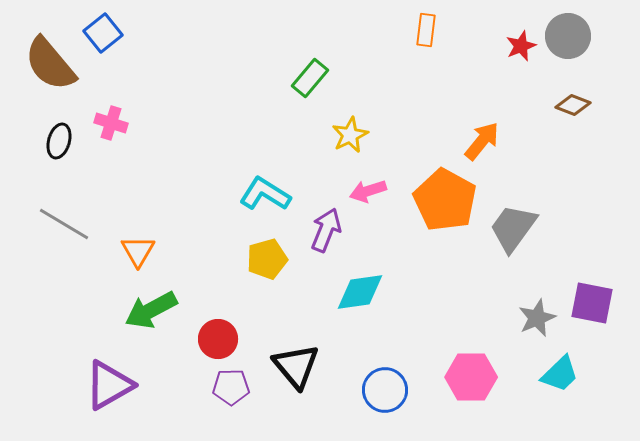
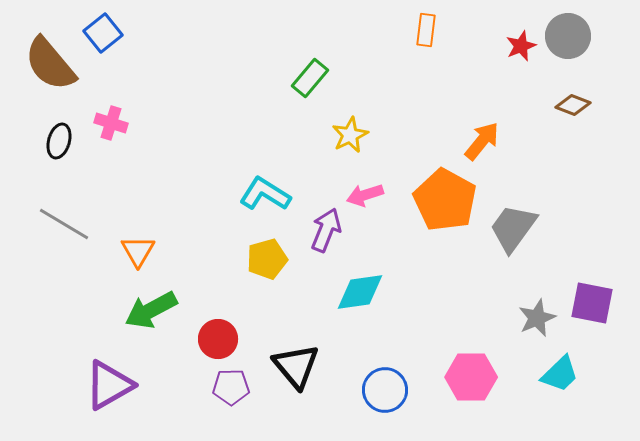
pink arrow: moved 3 px left, 4 px down
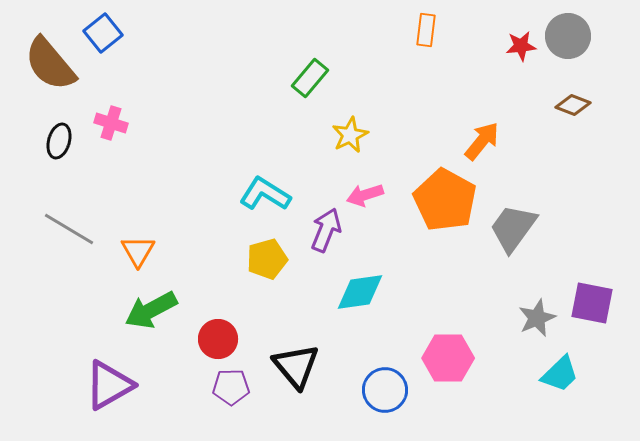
red star: rotated 16 degrees clockwise
gray line: moved 5 px right, 5 px down
pink hexagon: moved 23 px left, 19 px up
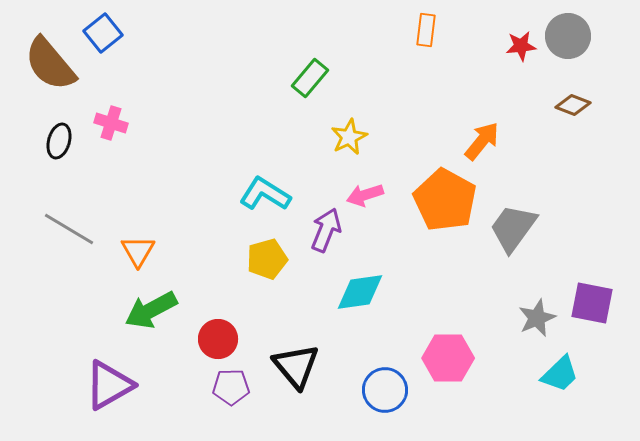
yellow star: moved 1 px left, 2 px down
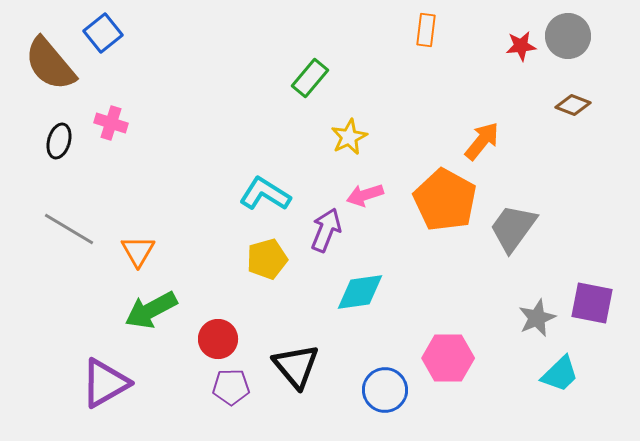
purple triangle: moved 4 px left, 2 px up
